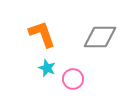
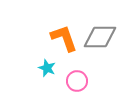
orange L-shape: moved 22 px right, 4 px down
pink circle: moved 4 px right, 2 px down
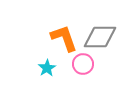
cyan star: rotated 18 degrees clockwise
pink circle: moved 6 px right, 17 px up
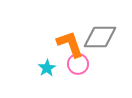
orange L-shape: moved 6 px right, 6 px down
pink circle: moved 5 px left
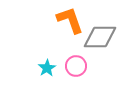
orange L-shape: moved 24 px up
pink circle: moved 2 px left, 2 px down
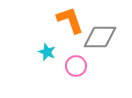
cyan star: moved 16 px up; rotated 18 degrees counterclockwise
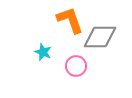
cyan star: moved 4 px left
